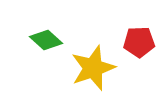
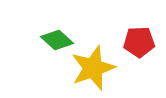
green diamond: moved 11 px right
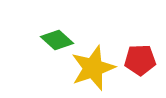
red pentagon: moved 1 px right, 18 px down
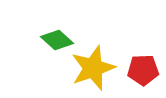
red pentagon: moved 3 px right, 10 px down
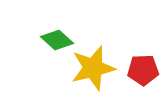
yellow star: rotated 6 degrees clockwise
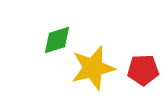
green diamond: rotated 60 degrees counterclockwise
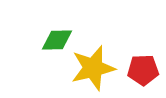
green diamond: rotated 16 degrees clockwise
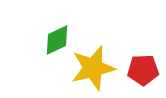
green diamond: rotated 24 degrees counterclockwise
